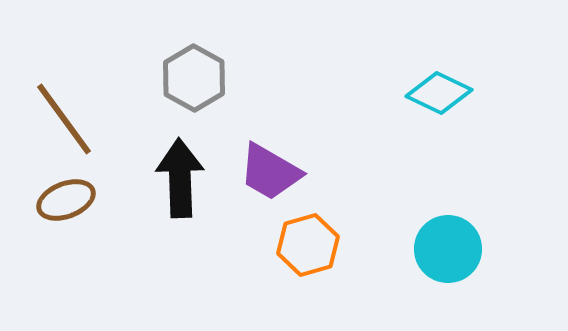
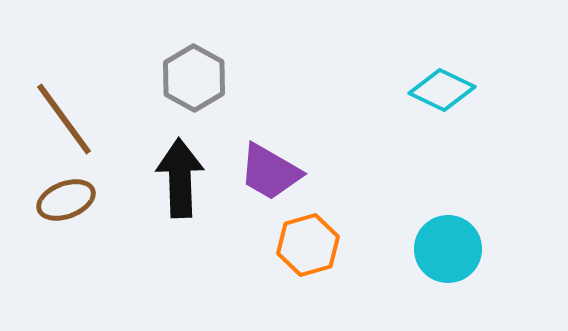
cyan diamond: moved 3 px right, 3 px up
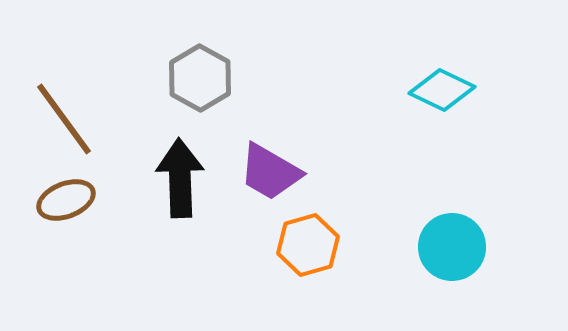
gray hexagon: moved 6 px right
cyan circle: moved 4 px right, 2 px up
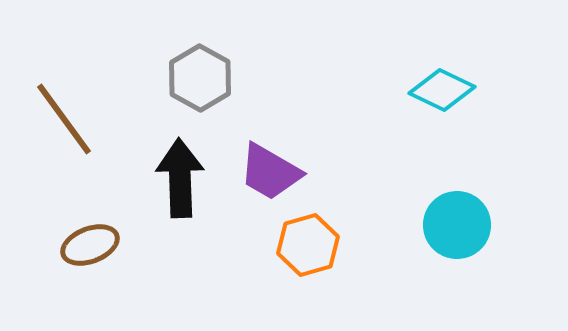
brown ellipse: moved 24 px right, 45 px down
cyan circle: moved 5 px right, 22 px up
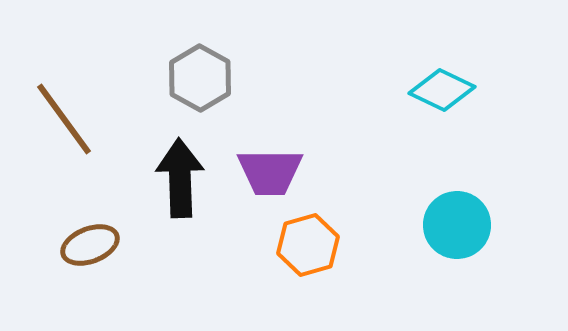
purple trapezoid: rotated 30 degrees counterclockwise
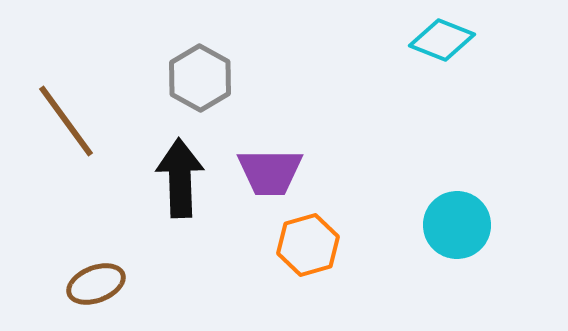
cyan diamond: moved 50 px up; rotated 4 degrees counterclockwise
brown line: moved 2 px right, 2 px down
brown ellipse: moved 6 px right, 39 px down
